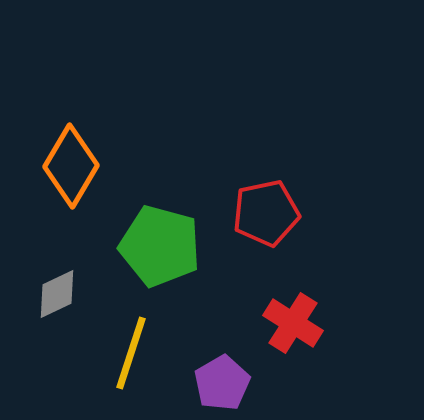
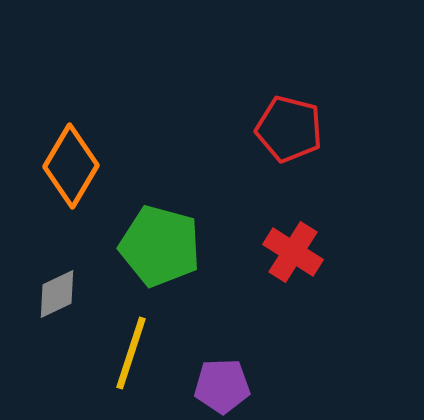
red pentagon: moved 23 px right, 84 px up; rotated 26 degrees clockwise
red cross: moved 71 px up
purple pentagon: moved 3 px down; rotated 28 degrees clockwise
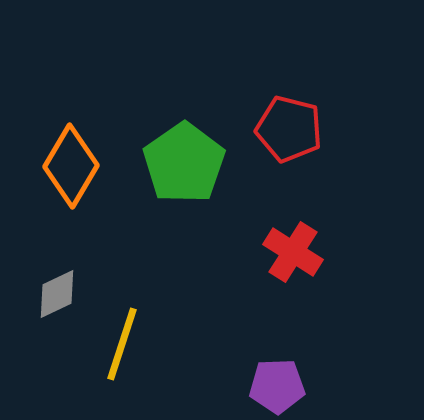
green pentagon: moved 24 px right, 83 px up; rotated 22 degrees clockwise
yellow line: moved 9 px left, 9 px up
purple pentagon: moved 55 px right
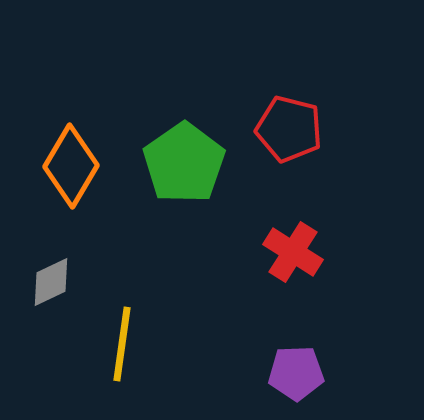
gray diamond: moved 6 px left, 12 px up
yellow line: rotated 10 degrees counterclockwise
purple pentagon: moved 19 px right, 13 px up
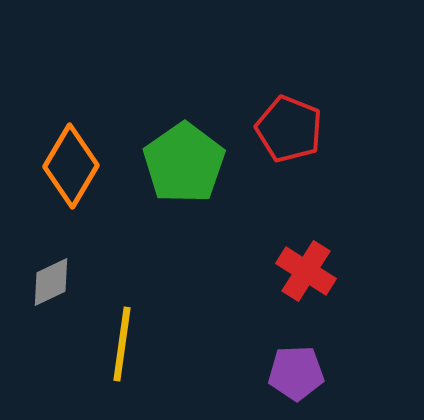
red pentagon: rotated 8 degrees clockwise
red cross: moved 13 px right, 19 px down
